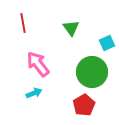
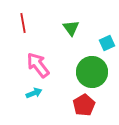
pink arrow: moved 1 px down
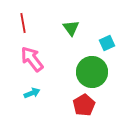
pink arrow: moved 6 px left, 6 px up
cyan arrow: moved 2 px left
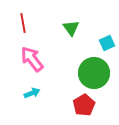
green circle: moved 2 px right, 1 px down
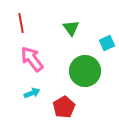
red line: moved 2 px left
green circle: moved 9 px left, 2 px up
red pentagon: moved 20 px left, 2 px down
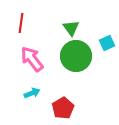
red line: rotated 18 degrees clockwise
green circle: moved 9 px left, 15 px up
red pentagon: moved 1 px left, 1 px down
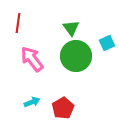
red line: moved 3 px left
cyan arrow: moved 9 px down
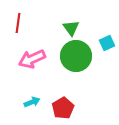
pink arrow: rotated 76 degrees counterclockwise
